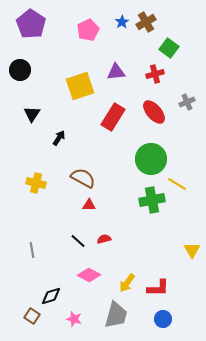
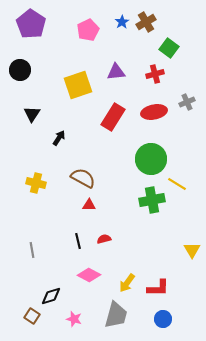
yellow square: moved 2 px left, 1 px up
red ellipse: rotated 60 degrees counterclockwise
black line: rotated 35 degrees clockwise
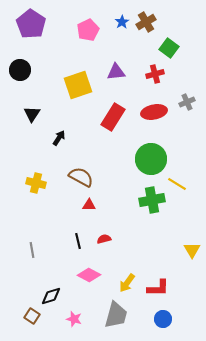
brown semicircle: moved 2 px left, 1 px up
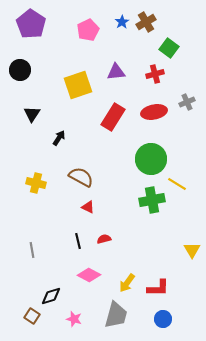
red triangle: moved 1 px left, 2 px down; rotated 24 degrees clockwise
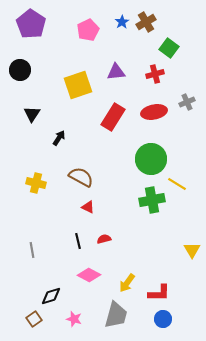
red L-shape: moved 1 px right, 5 px down
brown square: moved 2 px right, 3 px down; rotated 21 degrees clockwise
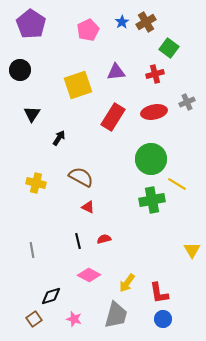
red L-shape: rotated 80 degrees clockwise
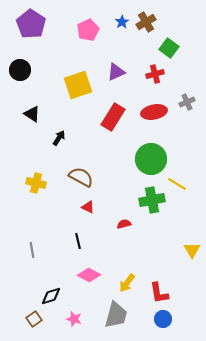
purple triangle: rotated 18 degrees counterclockwise
black triangle: rotated 30 degrees counterclockwise
red semicircle: moved 20 px right, 15 px up
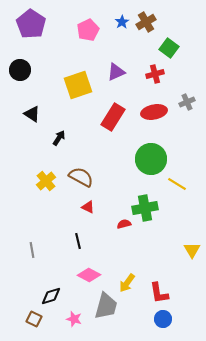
yellow cross: moved 10 px right, 2 px up; rotated 36 degrees clockwise
green cross: moved 7 px left, 8 px down
gray trapezoid: moved 10 px left, 9 px up
brown square: rotated 28 degrees counterclockwise
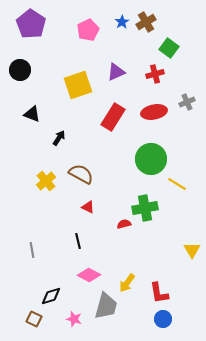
black triangle: rotated 12 degrees counterclockwise
brown semicircle: moved 3 px up
